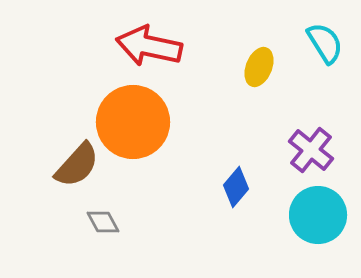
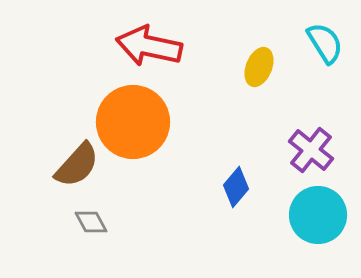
gray diamond: moved 12 px left
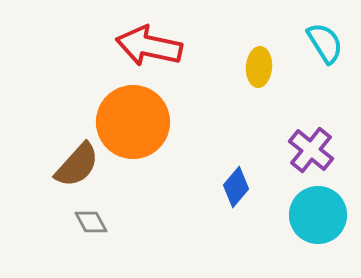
yellow ellipse: rotated 18 degrees counterclockwise
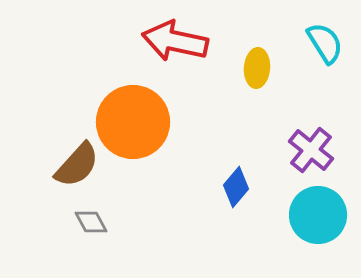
red arrow: moved 26 px right, 5 px up
yellow ellipse: moved 2 px left, 1 px down
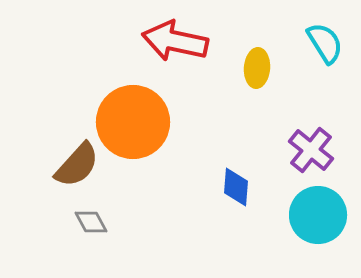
blue diamond: rotated 36 degrees counterclockwise
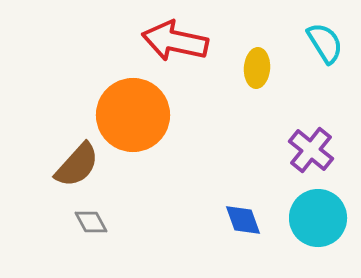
orange circle: moved 7 px up
blue diamond: moved 7 px right, 33 px down; rotated 24 degrees counterclockwise
cyan circle: moved 3 px down
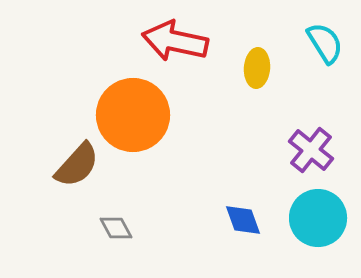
gray diamond: moved 25 px right, 6 px down
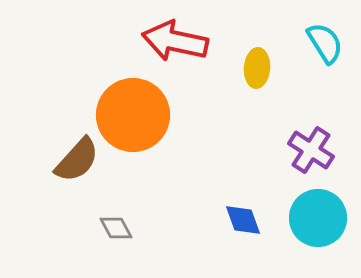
purple cross: rotated 6 degrees counterclockwise
brown semicircle: moved 5 px up
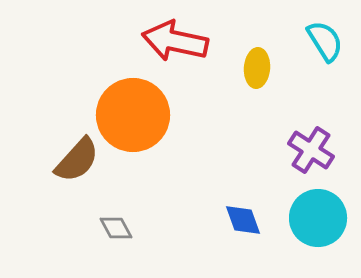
cyan semicircle: moved 2 px up
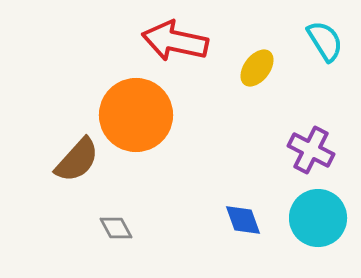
yellow ellipse: rotated 33 degrees clockwise
orange circle: moved 3 px right
purple cross: rotated 6 degrees counterclockwise
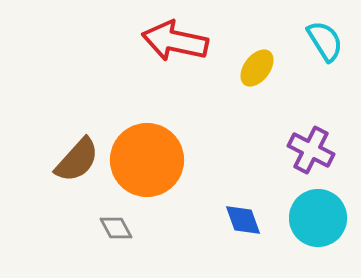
orange circle: moved 11 px right, 45 px down
